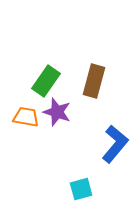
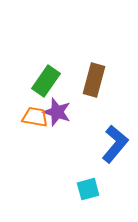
brown rectangle: moved 1 px up
orange trapezoid: moved 9 px right
cyan square: moved 7 px right
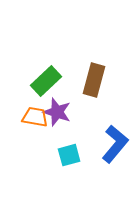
green rectangle: rotated 12 degrees clockwise
cyan square: moved 19 px left, 34 px up
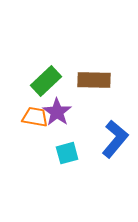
brown rectangle: rotated 76 degrees clockwise
purple star: rotated 16 degrees clockwise
blue L-shape: moved 5 px up
cyan square: moved 2 px left, 2 px up
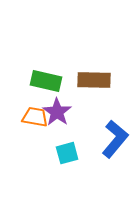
green rectangle: rotated 56 degrees clockwise
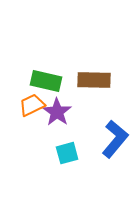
orange trapezoid: moved 3 px left, 12 px up; rotated 36 degrees counterclockwise
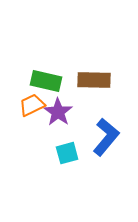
purple star: moved 1 px right
blue L-shape: moved 9 px left, 2 px up
